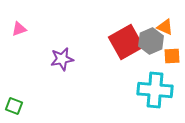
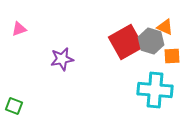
gray hexagon: rotated 20 degrees counterclockwise
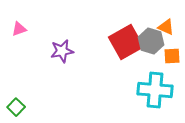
orange triangle: moved 1 px right
purple star: moved 8 px up
green square: moved 2 px right, 1 px down; rotated 24 degrees clockwise
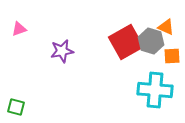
green square: rotated 30 degrees counterclockwise
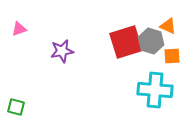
orange triangle: moved 2 px right, 1 px up
red square: rotated 12 degrees clockwise
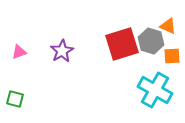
pink triangle: moved 23 px down
red square: moved 4 px left, 2 px down
purple star: rotated 20 degrees counterclockwise
cyan cross: rotated 24 degrees clockwise
green square: moved 1 px left, 8 px up
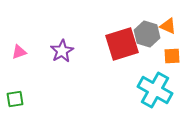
gray hexagon: moved 4 px left, 7 px up
green square: rotated 24 degrees counterclockwise
